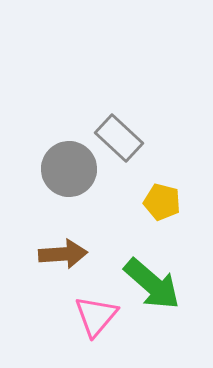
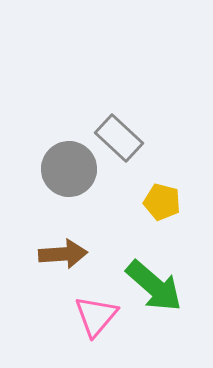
green arrow: moved 2 px right, 2 px down
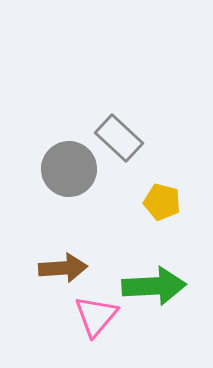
brown arrow: moved 14 px down
green arrow: rotated 44 degrees counterclockwise
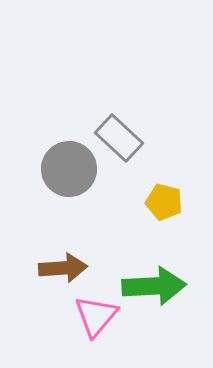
yellow pentagon: moved 2 px right
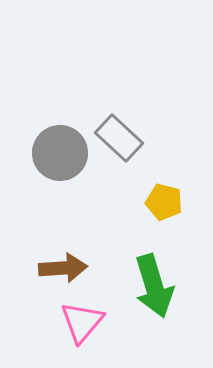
gray circle: moved 9 px left, 16 px up
green arrow: rotated 76 degrees clockwise
pink triangle: moved 14 px left, 6 px down
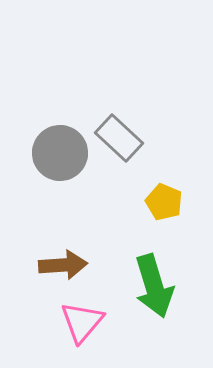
yellow pentagon: rotated 9 degrees clockwise
brown arrow: moved 3 px up
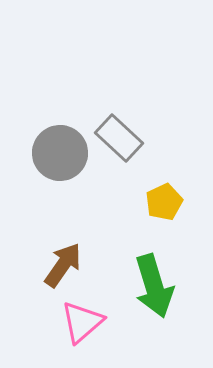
yellow pentagon: rotated 24 degrees clockwise
brown arrow: rotated 51 degrees counterclockwise
pink triangle: rotated 9 degrees clockwise
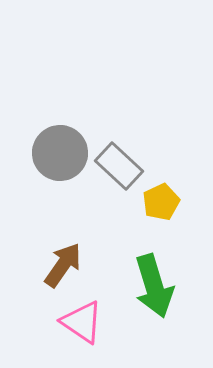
gray rectangle: moved 28 px down
yellow pentagon: moved 3 px left
pink triangle: rotated 45 degrees counterclockwise
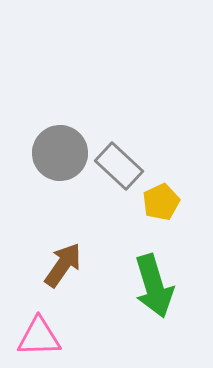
pink triangle: moved 43 px left, 15 px down; rotated 36 degrees counterclockwise
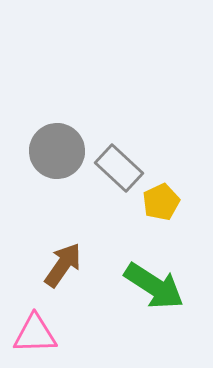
gray circle: moved 3 px left, 2 px up
gray rectangle: moved 2 px down
green arrow: rotated 40 degrees counterclockwise
pink triangle: moved 4 px left, 3 px up
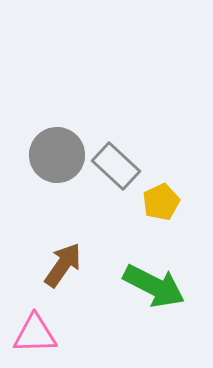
gray circle: moved 4 px down
gray rectangle: moved 3 px left, 2 px up
green arrow: rotated 6 degrees counterclockwise
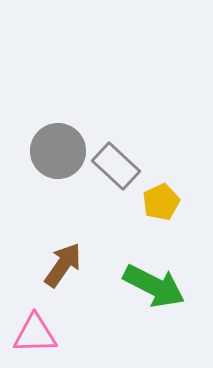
gray circle: moved 1 px right, 4 px up
